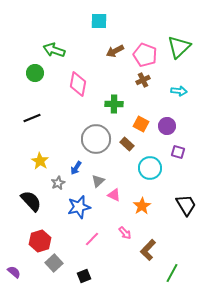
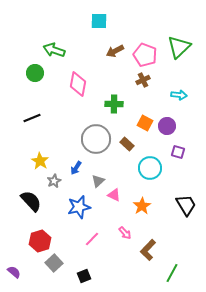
cyan arrow: moved 4 px down
orange square: moved 4 px right, 1 px up
gray star: moved 4 px left, 2 px up
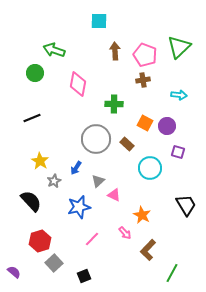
brown arrow: rotated 114 degrees clockwise
brown cross: rotated 16 degrees clockwise
orange star: moved 9 px down; rotated 12 degrees counterclockwise
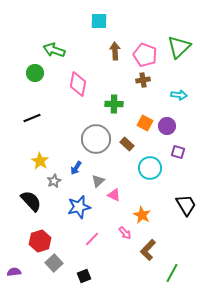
purple semicircle: rotated 48 degrees counterclockwise
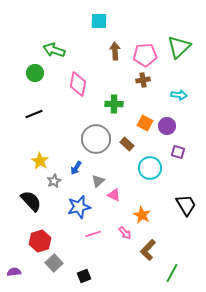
pink pentagon: rotated 25 degrees counterclockwise
black line: moved 2 px right, 4 px up
pink line: moved 1 px right, 5 px up; rotated 28 degrees clockwise
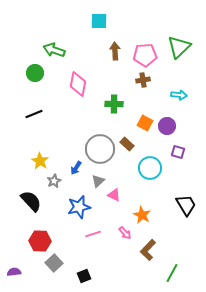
gray circle: moved 4 px right, 10 px down
red hexagon: rotated 20 degrees clockwise
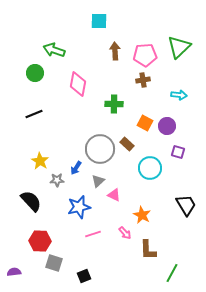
gray star: moved 3 px right, 1 px up; rotated 24 degrees clockwise
brown L-shape: rotated 45 degrees counterclockwise
gray square: rotated 30 degrees counterclockwise
